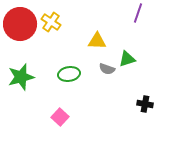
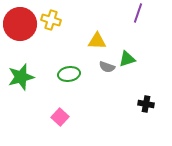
yellow cross: moved 2 px up; rotated 18 degrees counterclockwise
gray semicircle: moved 2 px up
black cross: moved 1 px right
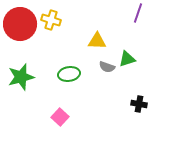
black cross: moved 7 px left
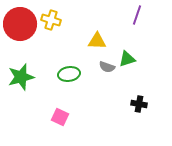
purple line: moved 1 px left, 2 px down
pink square: rotated 18 degrees counterclockwise
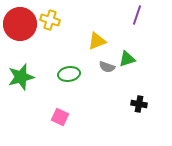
yellow cross: moved 1 px left
yellow triangle: rotated 24 degrees counterclockwise
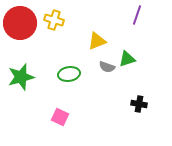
yellow cross: moved 4 px right
red circle: moved 1 px up
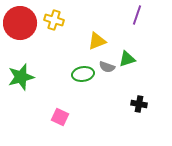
green ellipse: moved 14 px right
